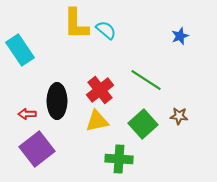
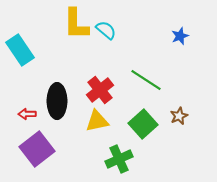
brown star: rotated 30 degrees counterclockwise
green cross: rotated 28 degrees counterclockwise
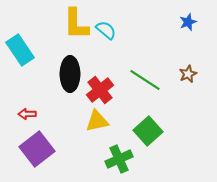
blue star: moved 8 px right, 14 px up
green line: moved 1 px left
black ellipse: moved 13 px right, 27 px up
brown star: moved 9 px right, 42 px up
green square: moved 5 px right, 7 px down
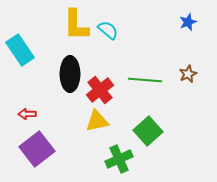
yellow L-shape: moved 1 px down
cyan semicircle: moved 2 px right
green line: rotated 28 degrees counterclockwise
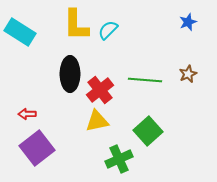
cyan semicircle: rotated 85 degrees counterclockwise
cyan rectangle: moved 18 px up; rotated 24 degrees counterclockwise
purple square: moved 1 px up
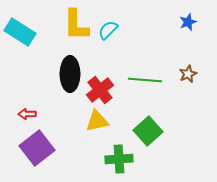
green cross: rotated 20 degrees clockwise
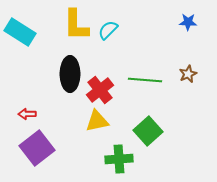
blue star: rotated 24 degrees clockwise
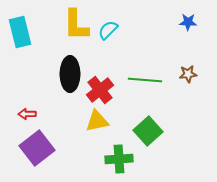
cyan rectangle: rotated 44 degrees clockwise
brown star: rotated 18 degrees clockwise
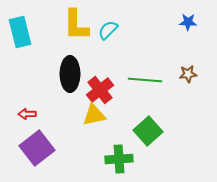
yellow triangle: moved 3 px left, 6 px up
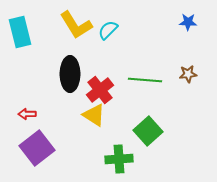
yellow L-shape: rotated 32 degrees counterclockwise
yellow triangle: rotated 45 degrees clockwise
